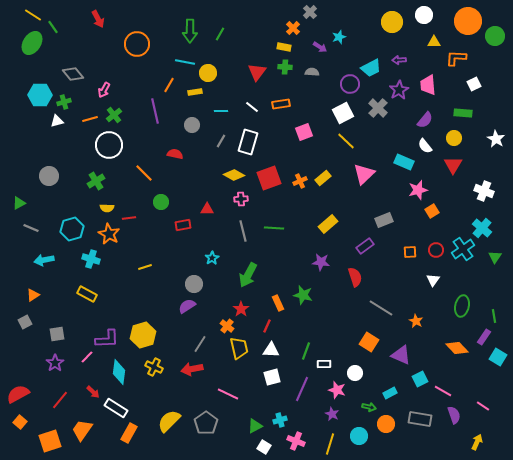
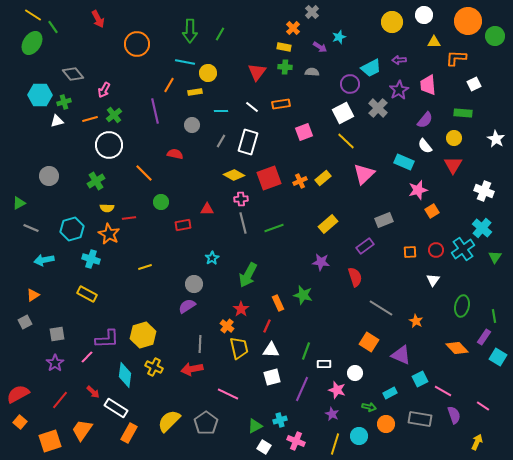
gray cross at (310, 12): moved 2 px right
green line at (274, 228): rotated 24 degrees counterclockwise
gray line at (243, 231): moved 8 px up
gray line at (200, 344): rotated 30 degrees counterclockwise
cyan diamond at (119, 372): moved 6 px right, 3 px down
yellow line at (330, 444): moved 5 px right
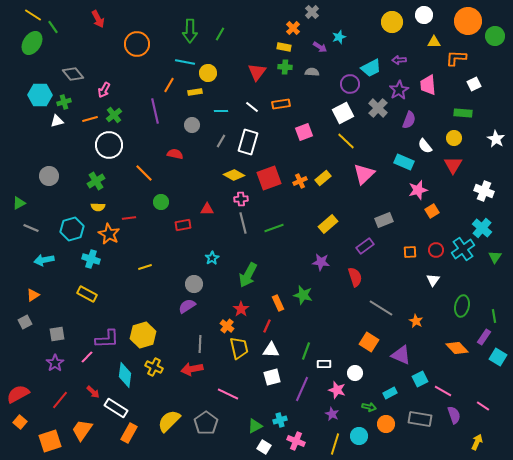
purple semicircle at (425, 120): moved 16 px left; rotated 18 degrees counterclockwise
yellow semicircle at (107, 208): moved 9 px left, 1 px up
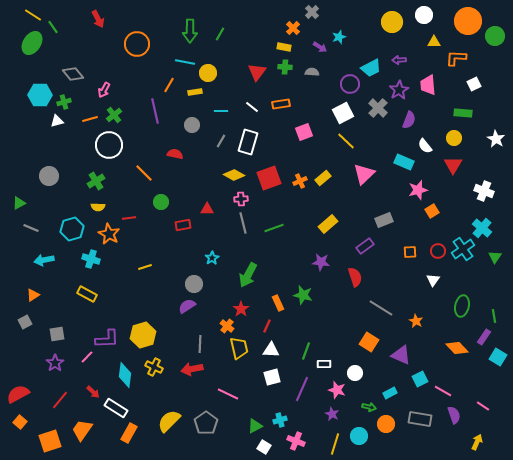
red circle at (436, 250): moved 2 px right, 1 px down
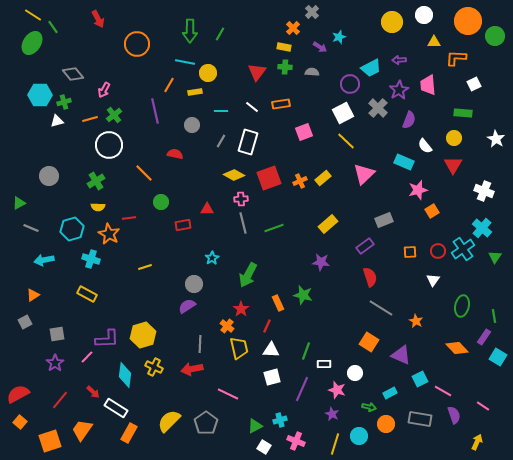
red semicircle at (355, 277): moved 15 px right
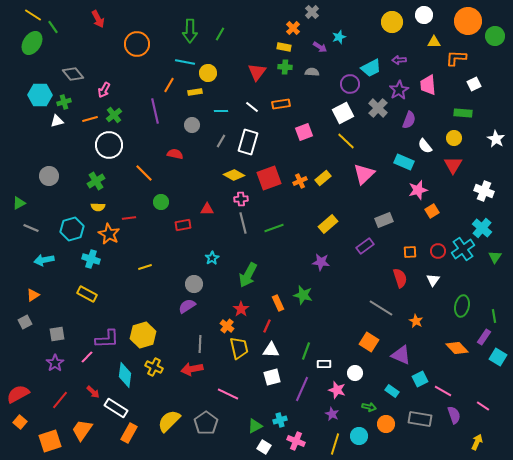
red semicircle at (370, 277): moved 30 px right, 1 px down
cyan rectangle at (390, 393): moved 2 px right, 2 px up; rotated 64 degrees clockwise
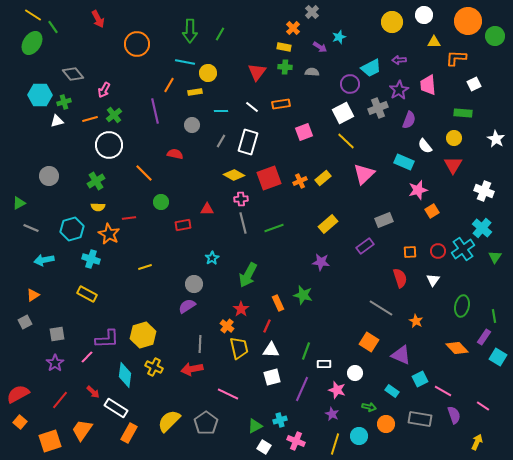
gray cross at (378, 108): rotated 24 degrees clockwise
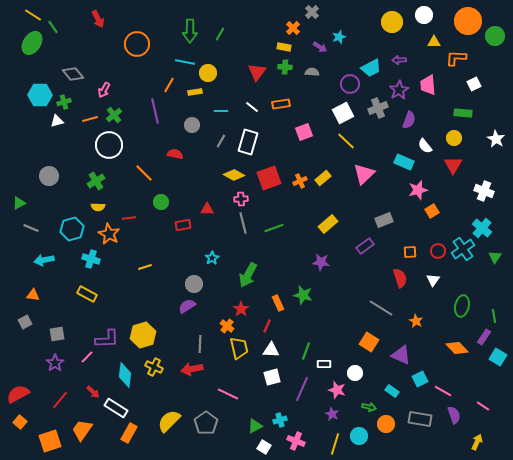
orange triangle at (33, 295): rotated 40 degrees clockwise
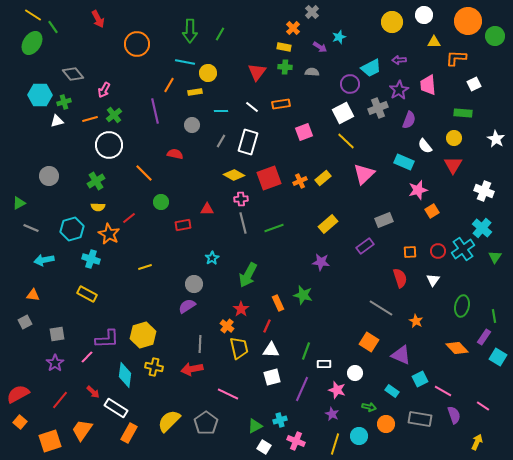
red line at (129, 218): rotated 32 degrees counterclockwise
yellow cross at (154, 367): rotated 12 degrees counterclockwise
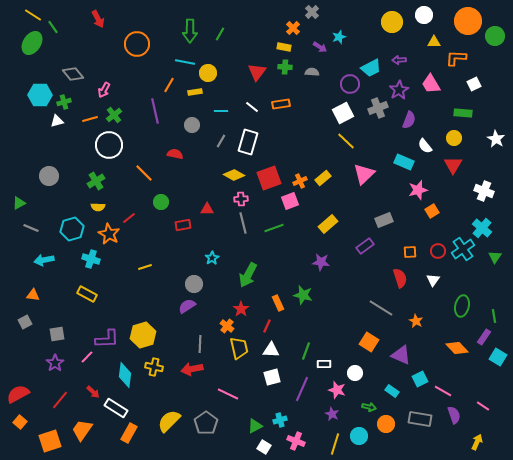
pink trapezoid at (428, 85): moved 3 px right, 1 px up; rotated 25 degrees counterclockwise
pink square at (304, 132): moved 14 px left, 69 px down
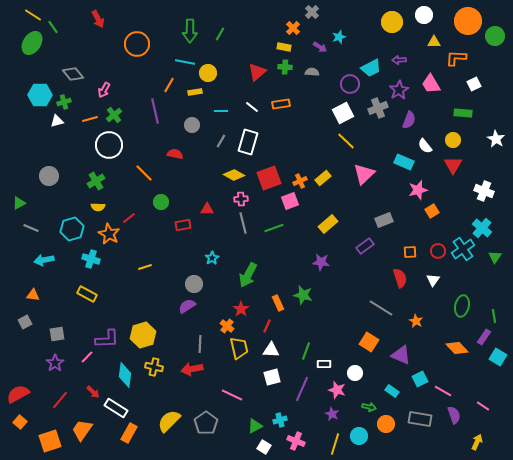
red triangle at (257, 72): rotated 12 degrees clockwise
yellow circle at (454, 138): moved 1 px left, 2 px down
pink line at (228, 394): moved 4 px right, 1 px down
